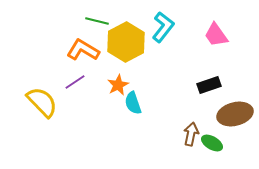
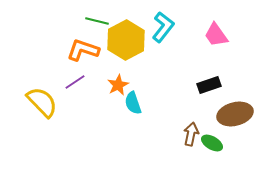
yellow hexagon: moved 2 px up
orange L-shape: rotated 12 degrees counterclockwise
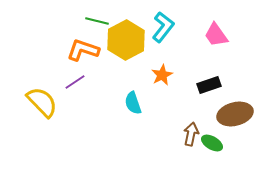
orange star: moved 44 px right, 10 px up
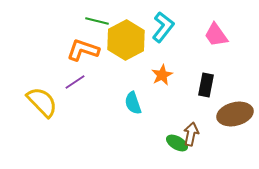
black rectangle: moved 3 px left; rotated 60 degrees counterclockwise
green ellipse: moved 35 px left
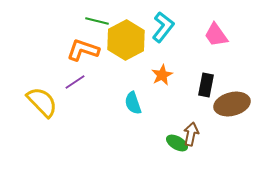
brown ellipse: moved 3 px left, 10 px up
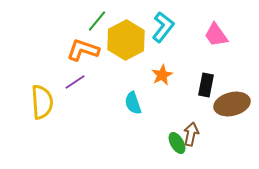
green line: rotated 65 degrees counterclockwise
yellow semicircle: rotated 40 degrees clockwise
green ellipse: rotated 30 degrees clockwise
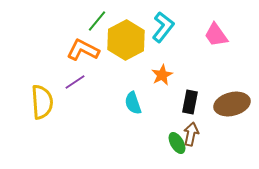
orange L-shape: rotated 8 degrees clockwise
black rectangle: moved 16 px left, 17 px down
